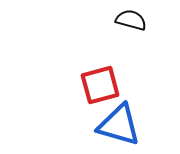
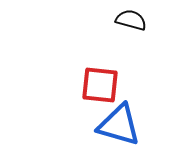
red square: rotated 21 degrees clockwise
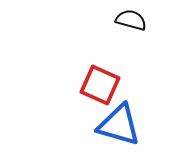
red square: rotated 18 degrees clockwise
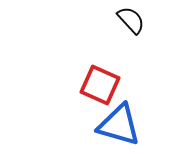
black semicircle: rotated 32 degrees clockwise
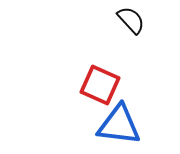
blue triangle: rotated 9 degrees counterclockwise
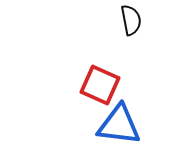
black semicircle: rotated 32 degrees clockwise
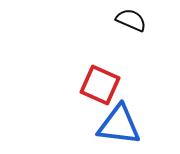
black semicircle: rotated 56 degrees counterclockwise
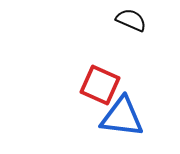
blue triangle: moved 3 px right, 8 px up
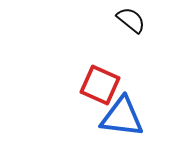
black semicircle: rotated 16 degrees clockwise
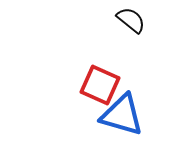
blue triangle: moved 2 px up; rotated 9 degrees clockwise
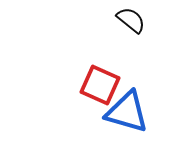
blue triangle: moved 5 px right, 3 px up
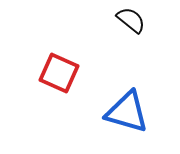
red square: moved 41 px left, 12 px up
